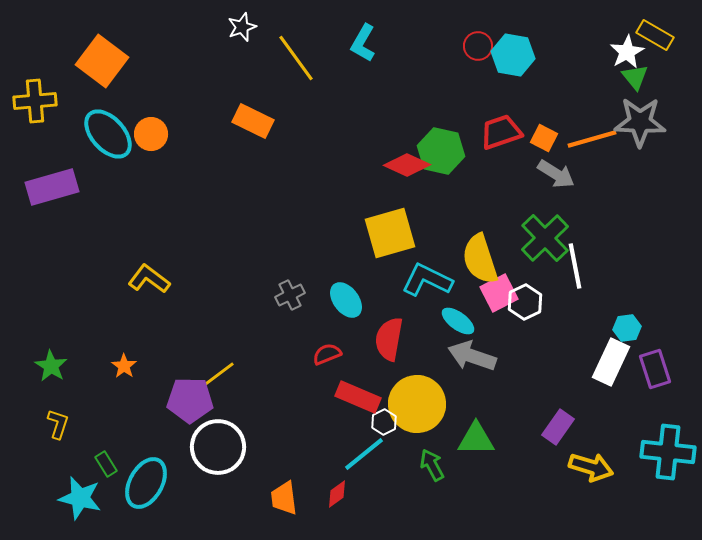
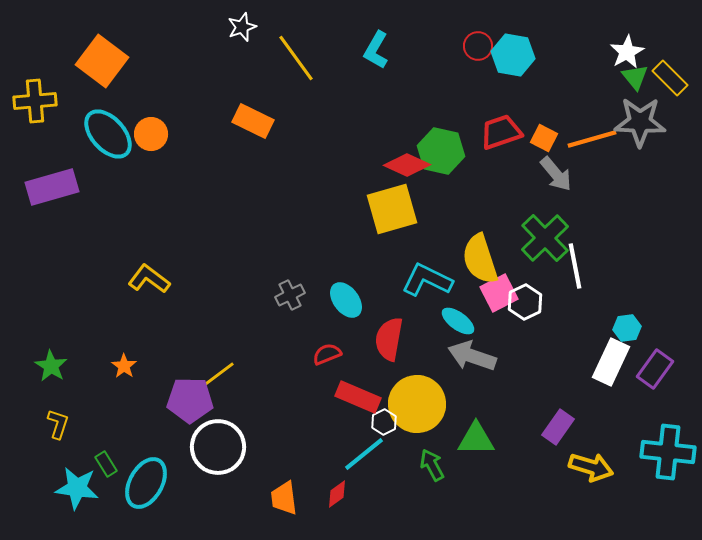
yellow rectangle at (655, 35): moved 15 px right, 43 px down; rotated 15 degrees clockwise
cyan L-shape at (363, 43): moved 13 px right, 7 px down
gray arrow at (556, 174): rotated 18 degrees clockwise
yellow square at (390, 233): moved 2 px right, 24 px up
purple rectangle at (655, 369): rotated 54 degrees clockwise
cyan star at (80, 498): moved 3 px left, 10 px up; rotated 6 degrees counterclockwise
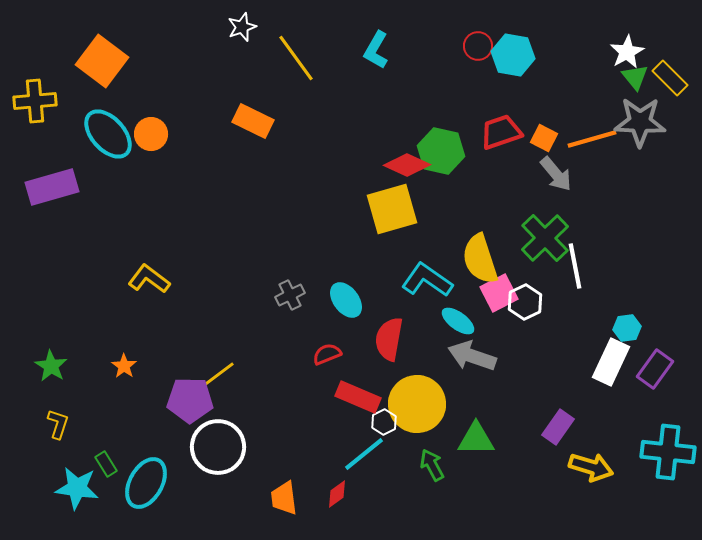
cyan L-shape at (427, 280): rotated 9 degrees clockwise
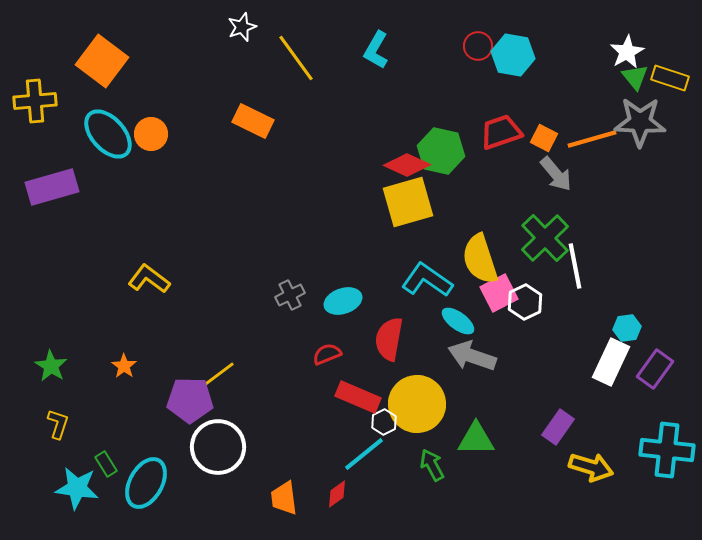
yellow rectangle at (670, 78): rotated 27 degrees counterclockwise
yellow square at (392, 209): moved 16 px right, 7 px up
cyan ellipse at (346, 300): moved 3 px left, 1 px down; rotated 72 degrees counterclockwise
cyan cross at (668, 452): moved 1 px left, 2 px up
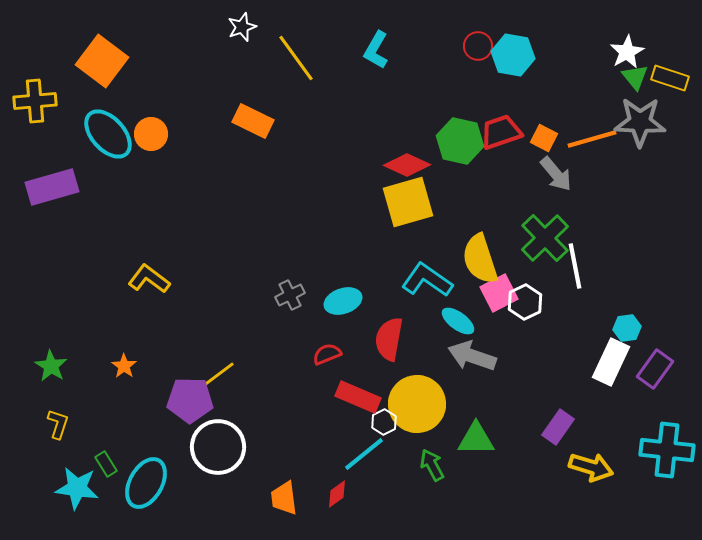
green hexagon at (441, 151): moved 19 px right, 10 px up
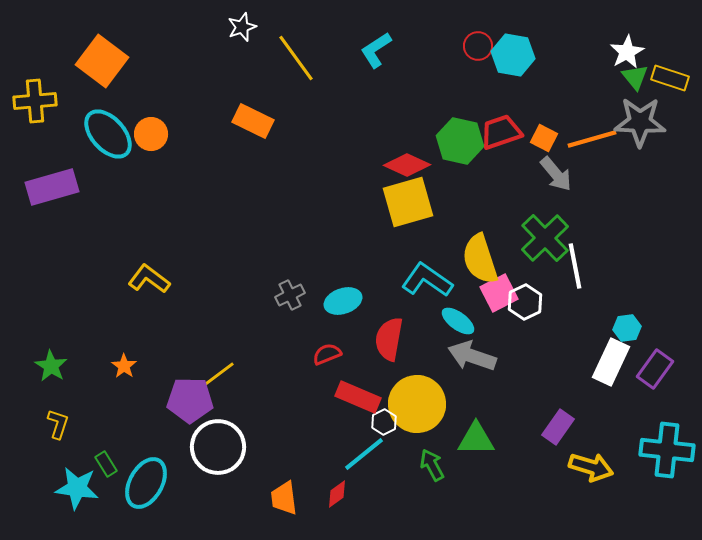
cyan L-shape at (376, 50): rotated 27 degrees clockwise
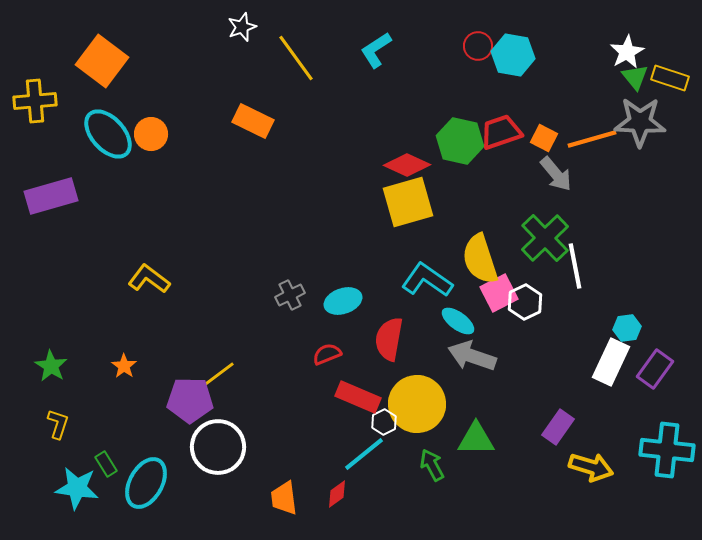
purple rectangle at (52, 187): moved 1 px left, 9 px down
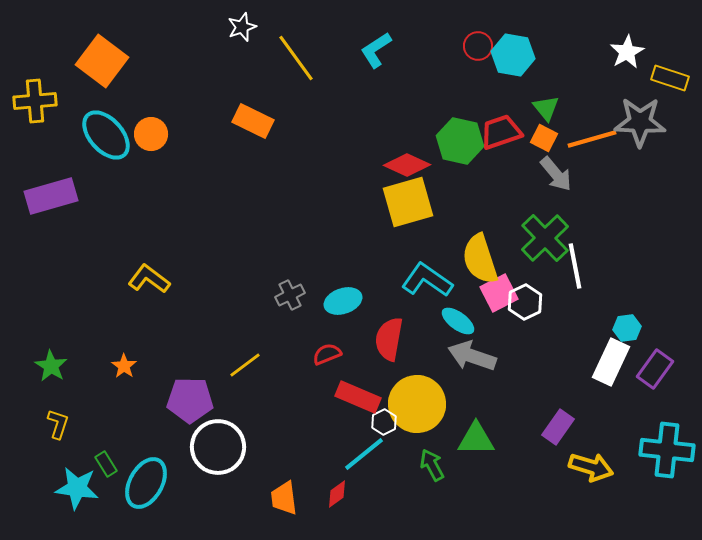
green triangle at (635, 77): moved 89 px left, 31 px down
cyan ellipse at (108, 134): moved 2 px left, 1 px down
yellow line at (219, 374): moved 26 px right, 9 px up
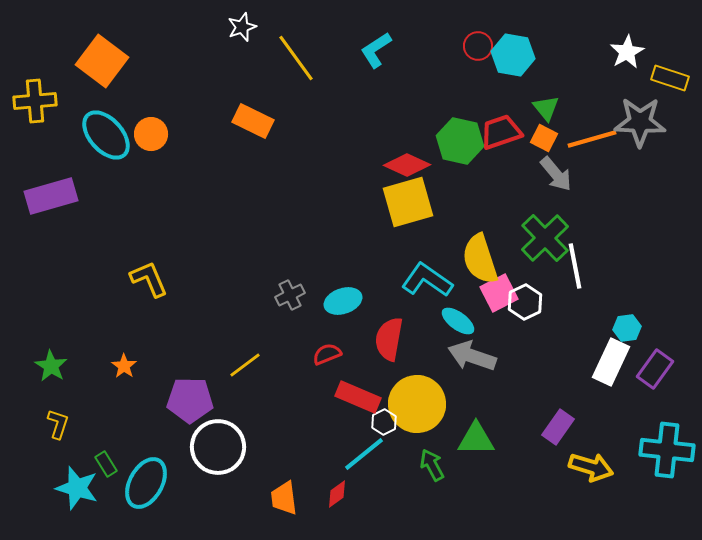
yellow L-shape at (149, 279): rotated 30 degrees clockwise
cyan star at (77, 488): rotated 9 degrees clockwise
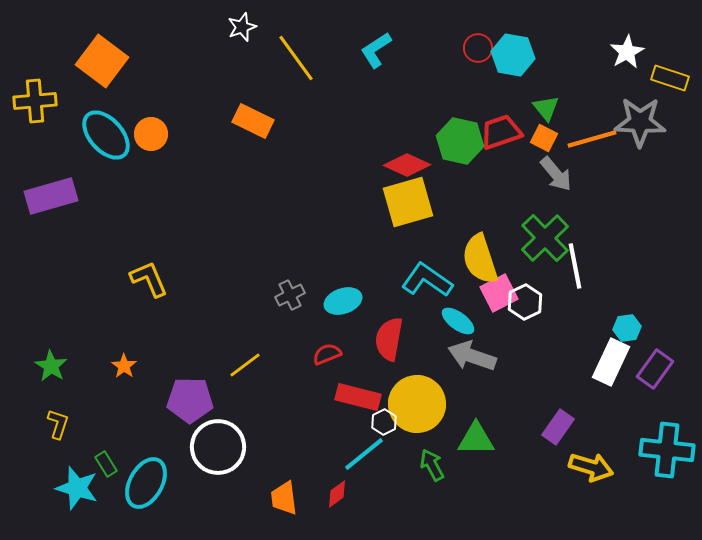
red circle at (478, 46): moved 2 px down
red rectangle at (358, 397): rotated 9 degrees counterclockwise
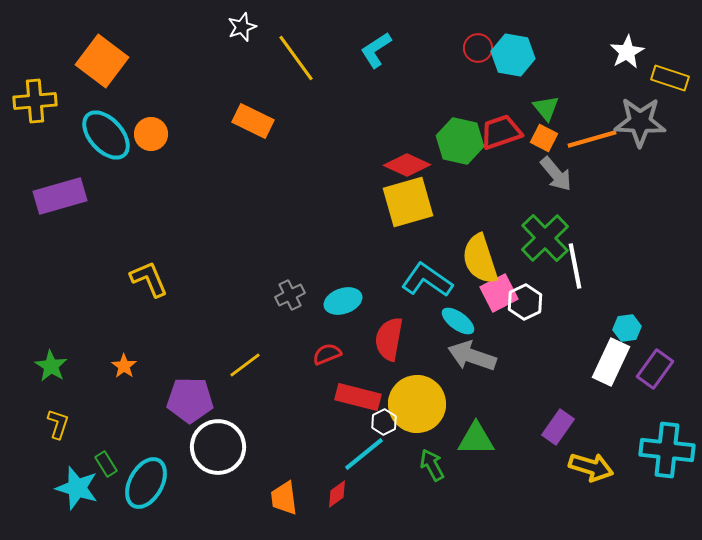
purple rectangle at (51, 196): moved 9 px right
